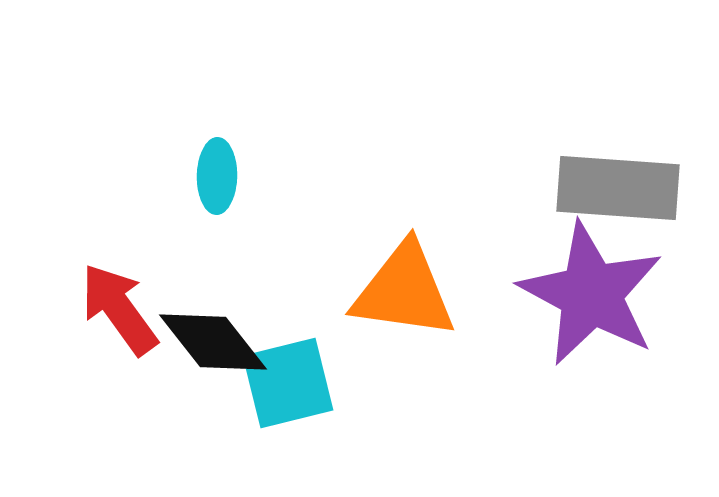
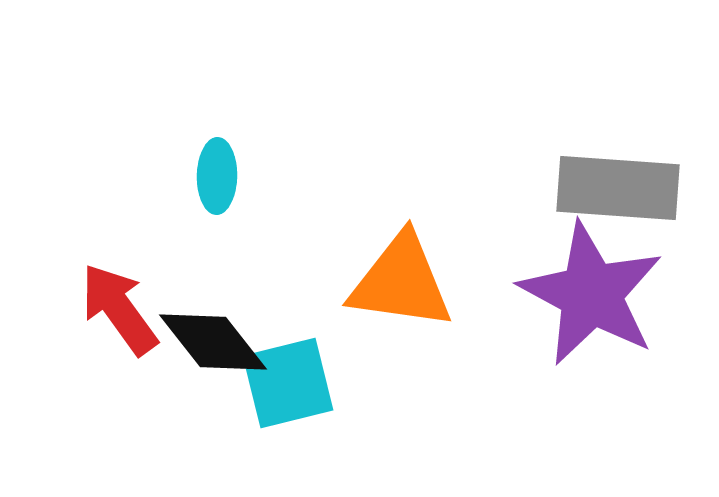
orange triangle: moved 3 px left, 9 px up
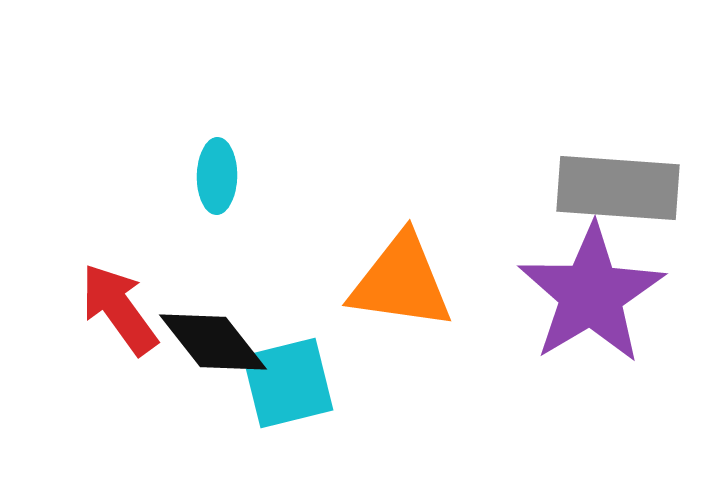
purple star: rotated 13 degrees clockwise
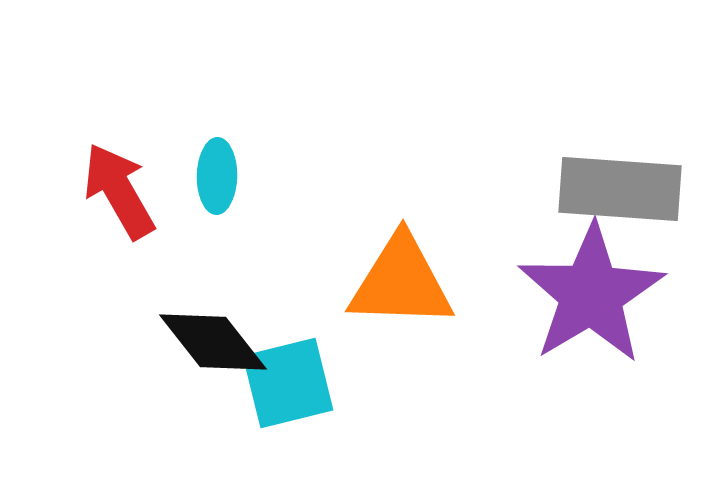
gray rectangle: moved 2 px right, 1 px down
orange triangle: rotated 6 degrees counterclockwise
red arrow: moved 118 px up; rotated 6 degrees clockwise
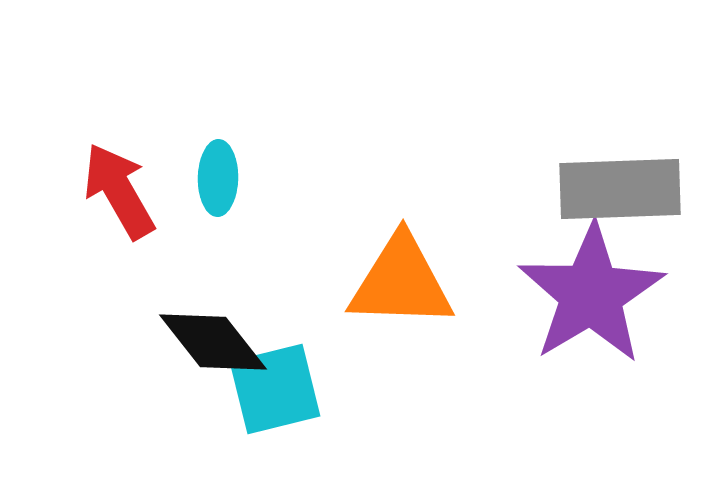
cyan ellipse: moved 1 px right, 2 px down
gray rectangle: rotated 6 degrees counterclockwise
cyan square: moved 13 px left, 6 px down
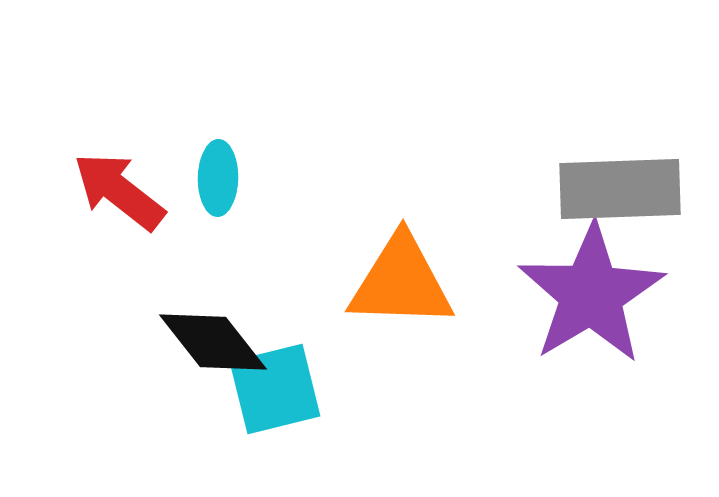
red arrow: rotated 22 degrees counterclockwise
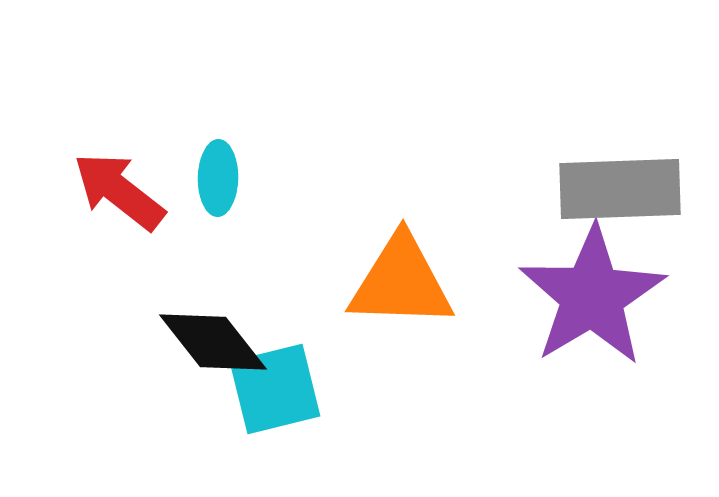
purple star: moved 1 px right, 2 px down
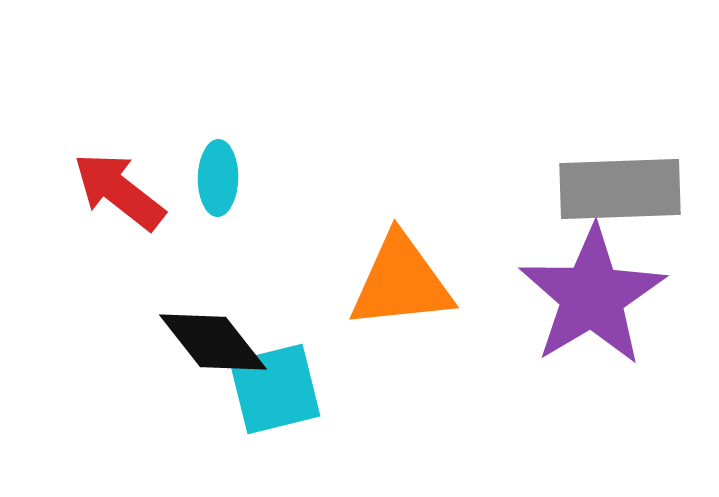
orange triangle: rotated 8 degrees counterclockwise
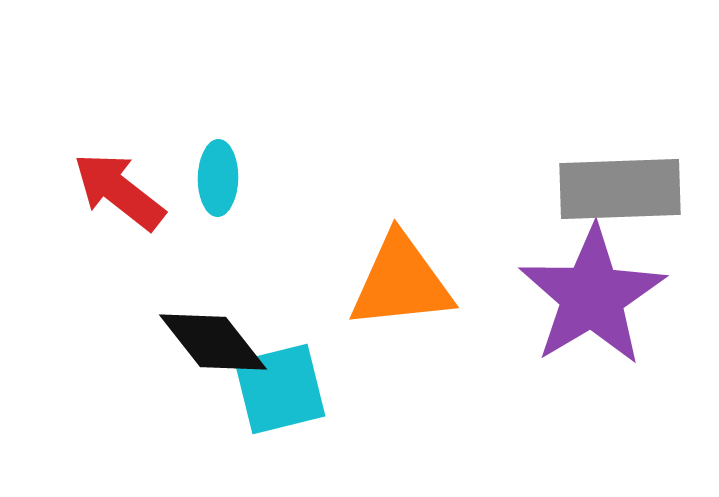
cyan square: moved 5 px right
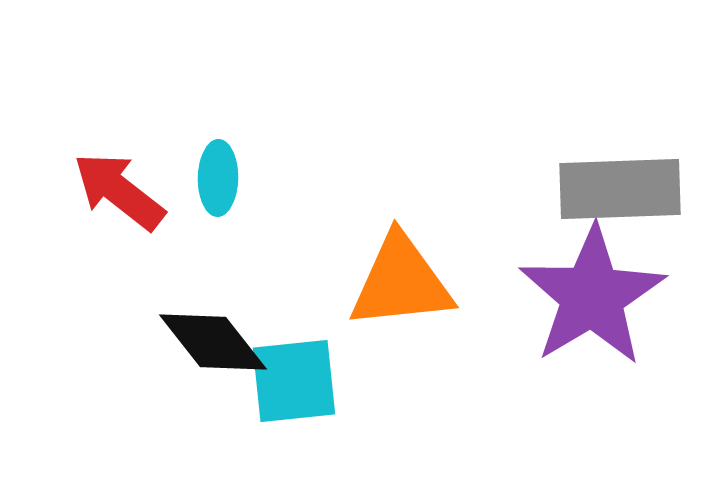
cyan square: moved 14 px right, 8 px up; rotated 8 degrees clockwise
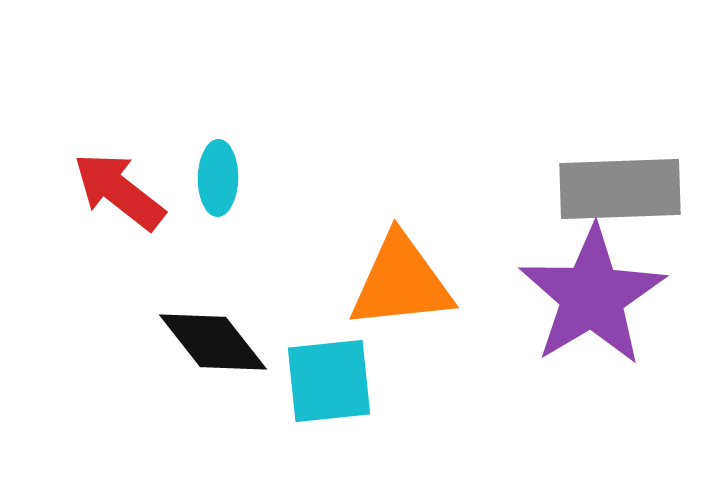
cyan square: moved 35 px right
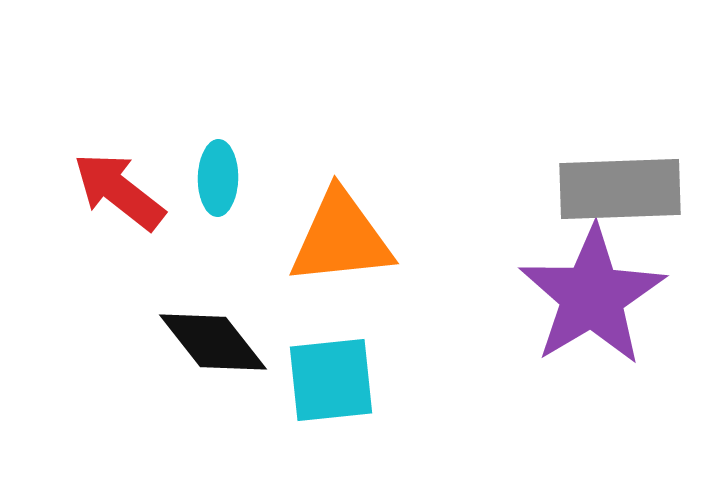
orange triangle: moved 60 px left, 44 px up
cyan square: moved 2 px right, 1 px up
